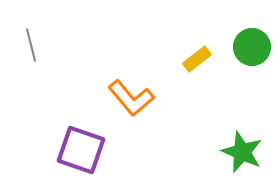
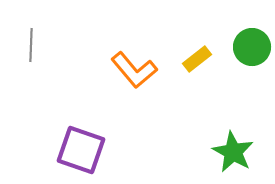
gray line: rotated 16 degrees clockwise
orange L-shape: moved 3 px right, 28 px up
green star: moved 9 px left; rotated 6 degrees clockwise
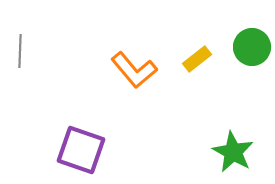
gray line: moved 11 px left, 6 px down
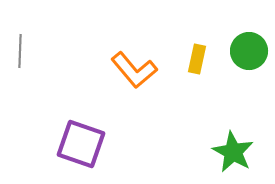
green circle: moved 3 px left, 4 px down
yellow rectangle: rotated 40 degrees counterclockwise
purple square: moved 6 px up
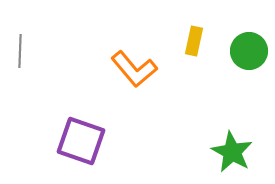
yellow rectangle: moved 3 px left, 18 px up
orange L-shape: moved 1 px up
purple square: moved 3 px up
green star: moved 1 px left
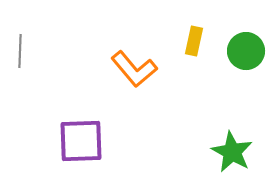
green circle: moved 3 px left
purple square: rotated 21 degrees counterclockwise
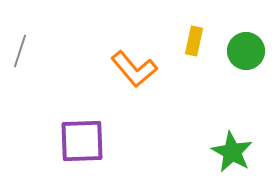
gray line: rotated 16 degrees clockwise
purple square: moved 1 px right
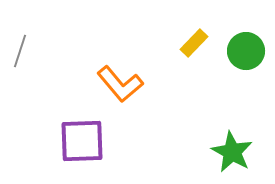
yellow rectangle: moved 2 px down; rotated 32 degrees clockwise
orange L-shape: moved 14 px left, 15 px down
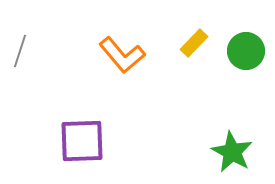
orange L-shape: moved 2 px right, 29 px up
